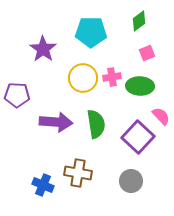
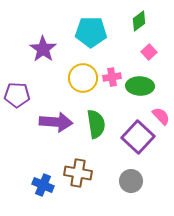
pink square: moved 2 px right, 1 px up; rotated 21 degrees counterclockwise
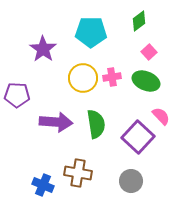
green ellipse: moved 6 px right, 5 px up; rotated 20 degrees clockwise
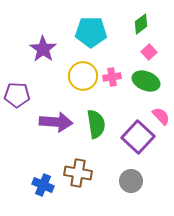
green diamond: moved 2 px right, 3 px down
yellow circle: moved 2 px up
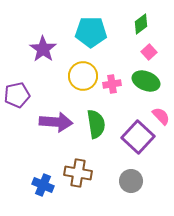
pink cross: moved 7 px down
purple pentagon: rotated 15 degrees counterclockwise
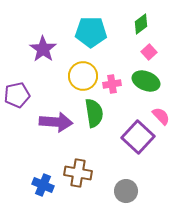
green semicircle: moved 2 px left, 11 px up
gray circle: moved 5 px left, 10 px down
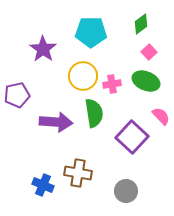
purple square: moved 6 px left
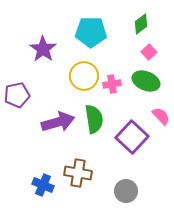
yellow circle: moved 1 px right
green semicircle: moved 6 px down
purple arrow: moved 2 px right; rotated 20 degrees counterclockwise
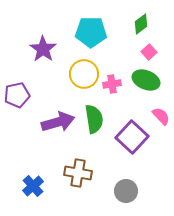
yellow circle: moved 2 px up
green ellipse: moved 1 px up
blue cross: moved 10 px left, 1 px down; rotated 25 degrees clockwise
